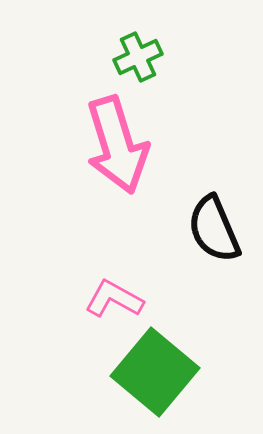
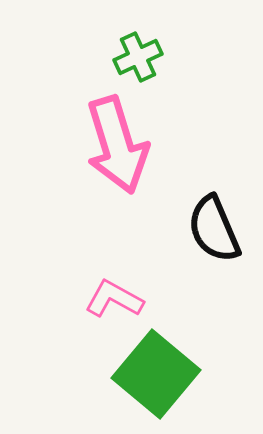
green square: moved 1 px right, 2 px down
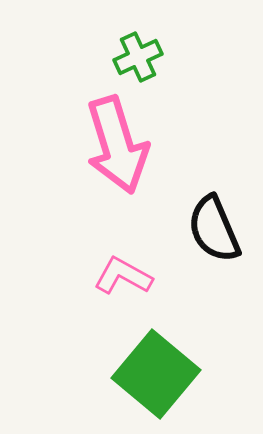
pink L-shape: moved 9 px right, 23 px up
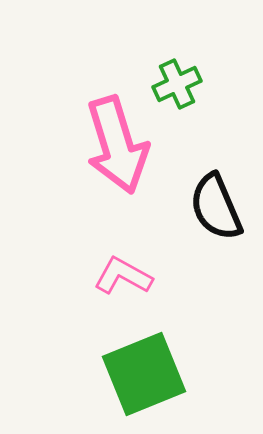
green cross: moved 39 px right, 27 px down
black semicircle: moved 2 px right, 22 px up
green square: moved 12 px left; rotated 28 degrees clockwise
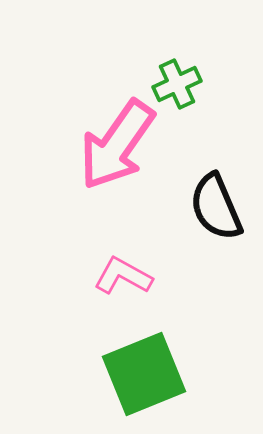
pink arrow: rotated 52 degrees clockwise
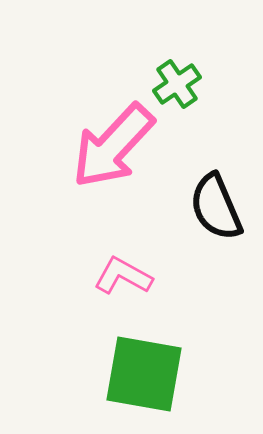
green cross: rotated 9 degrees counterclockwise
pink arrow: moved 4 px left, 1 px down; rotated 8 degrees clockwise
green square: rotated 32 degrees clockwise
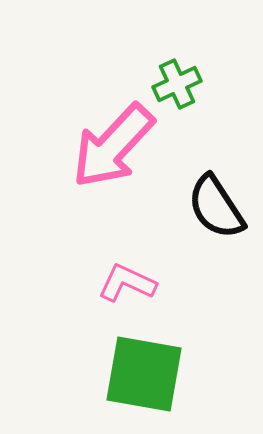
green cross: rotated 9 degrees clockwise
black semicircle: rotated 10 degrees counterclockwise
pink L-shape: moved 4 px right, 7 px down; rotated 4 degrees counterclockwise
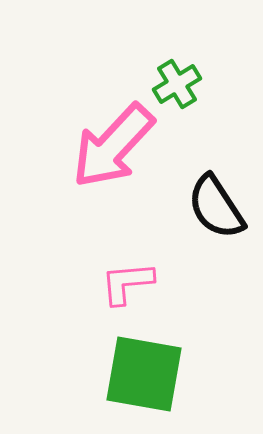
green cross: rotated 6 degrees counterclockwise
pink L-shape: rotated 30 degrees counterclockwise
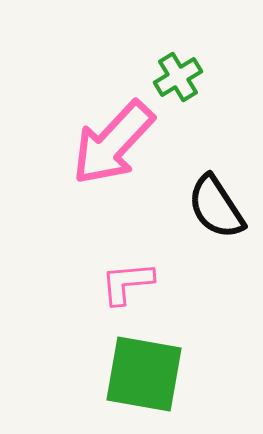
green cross: moved 1 px right, 7 px up
pink arrow: moved 3 px up
